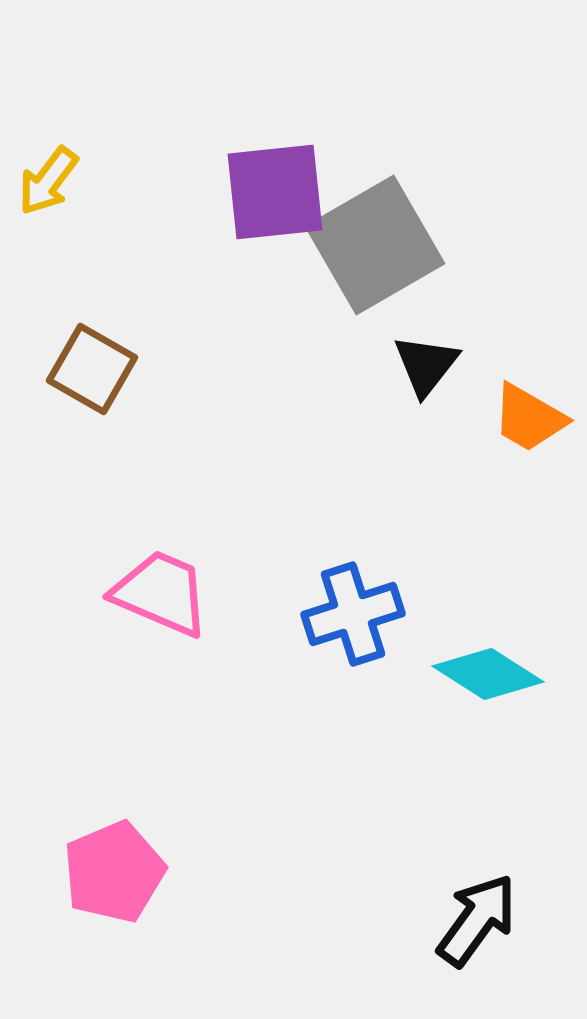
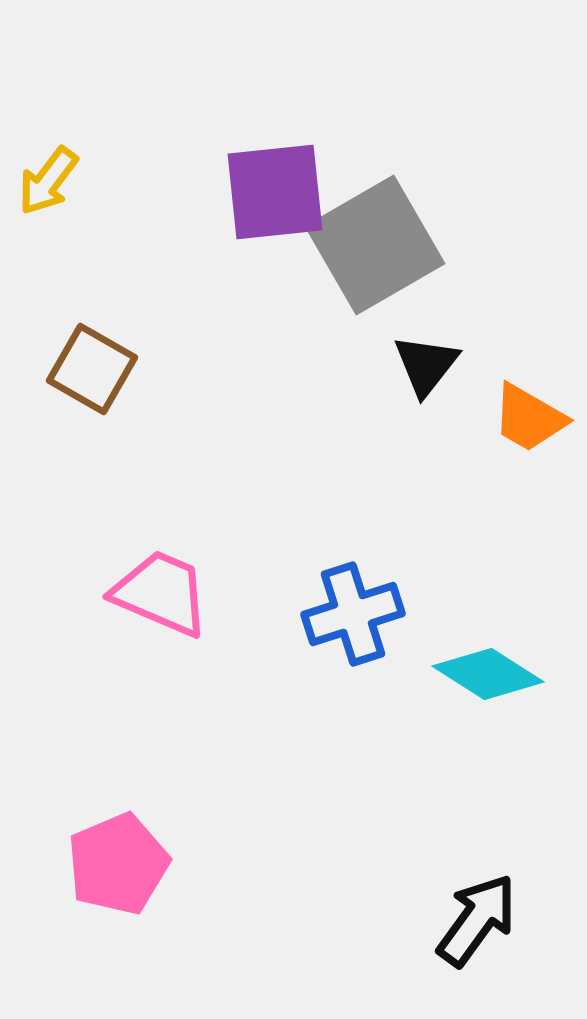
pink pentagon: moved 4 px right, 8 px up
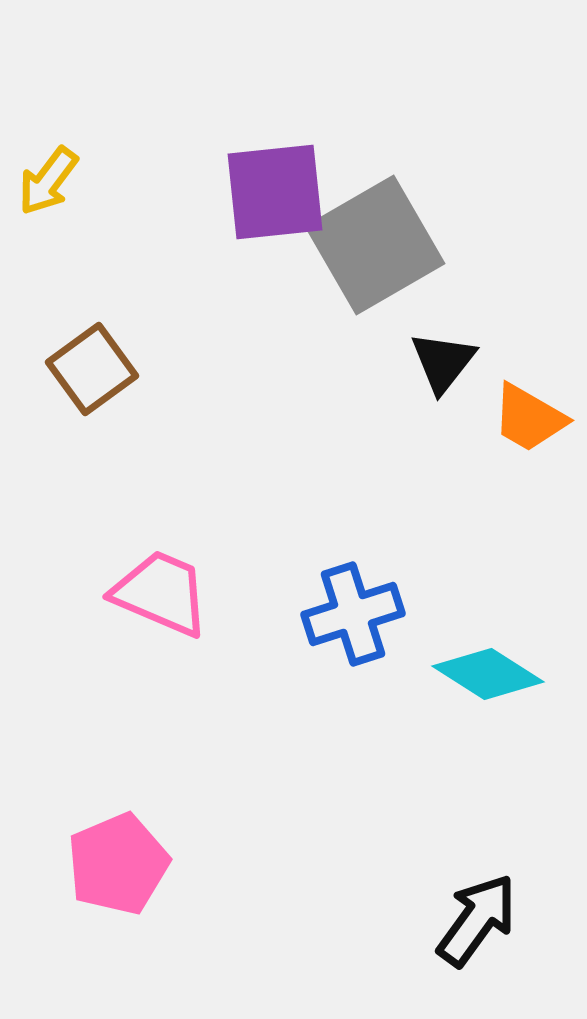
black triangle: moved 17 px right, 3 px up
brown square: rotated 24 degrees clockwise
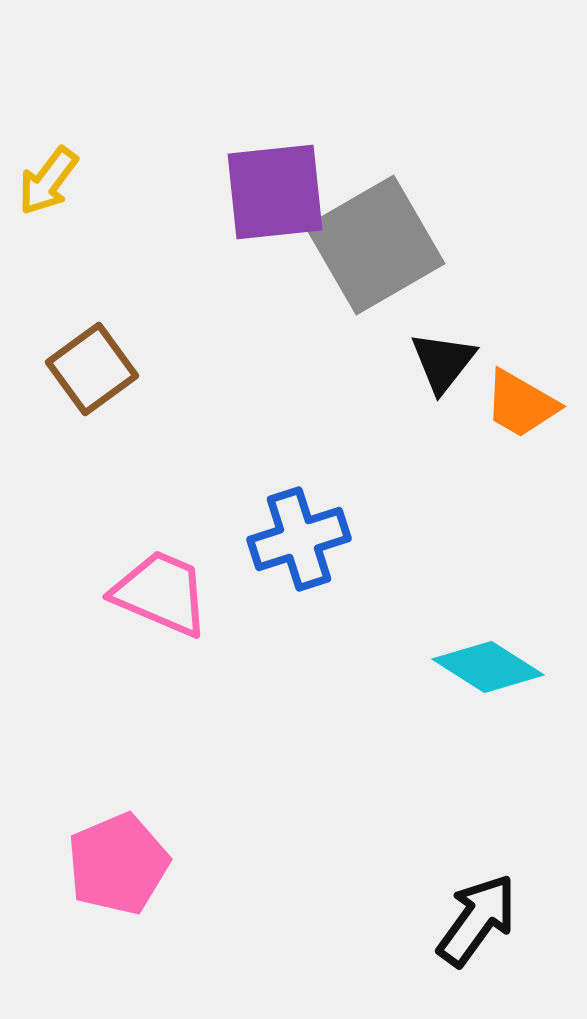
orange trapezoid: moved 8 px left, 14 px up
blue cross: moved 54 px left, 75 px up
cyan diamond: moved 7 px up
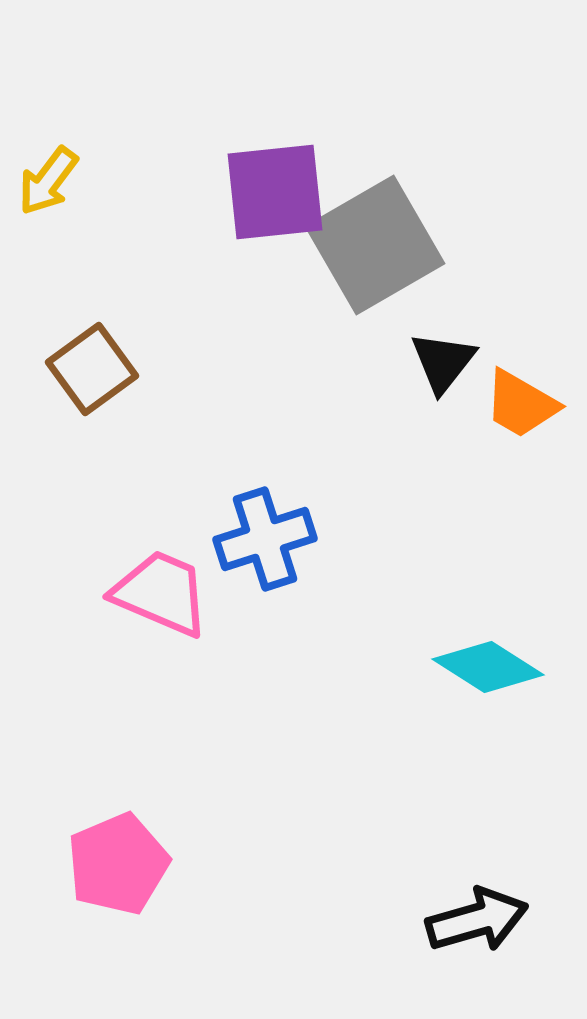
blue cross: moved 34 px left
black arrow: rotated 38 degrees clockwise
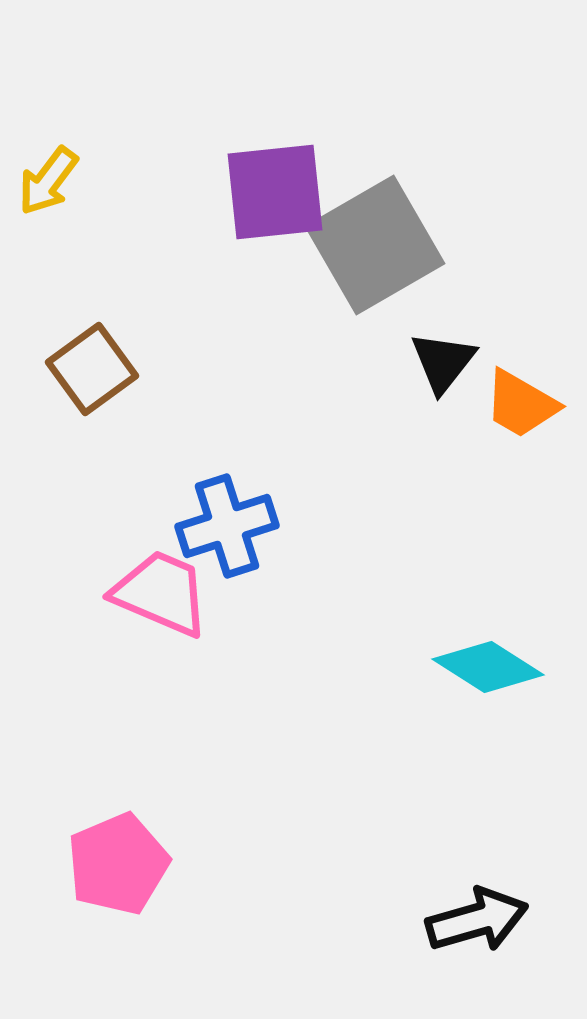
blue cross: moved 38 px left, 13 px up
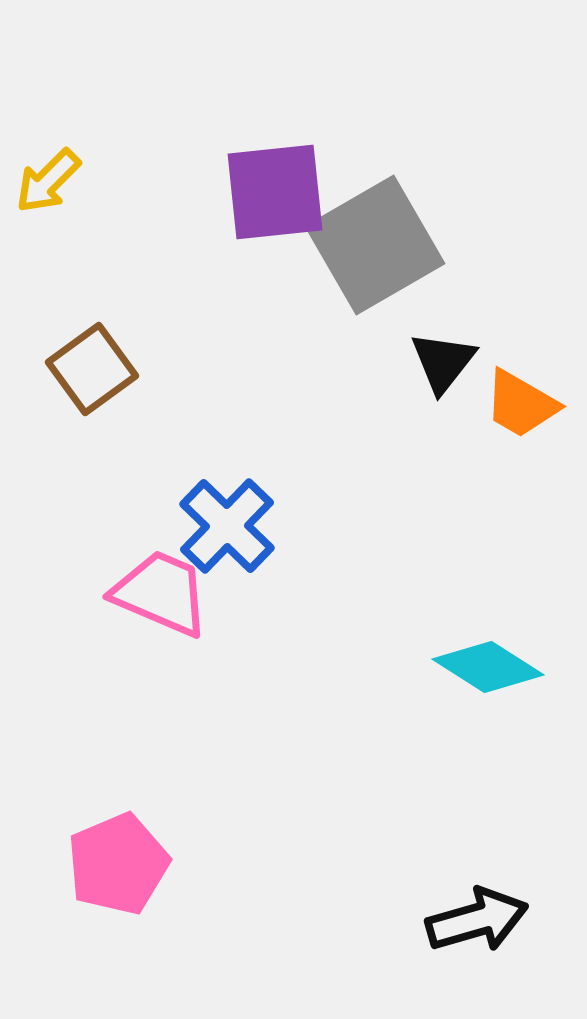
yellow arrow: rotated 8 degrees clockwise
blue cross: rotated 28 degrees counterclockwise
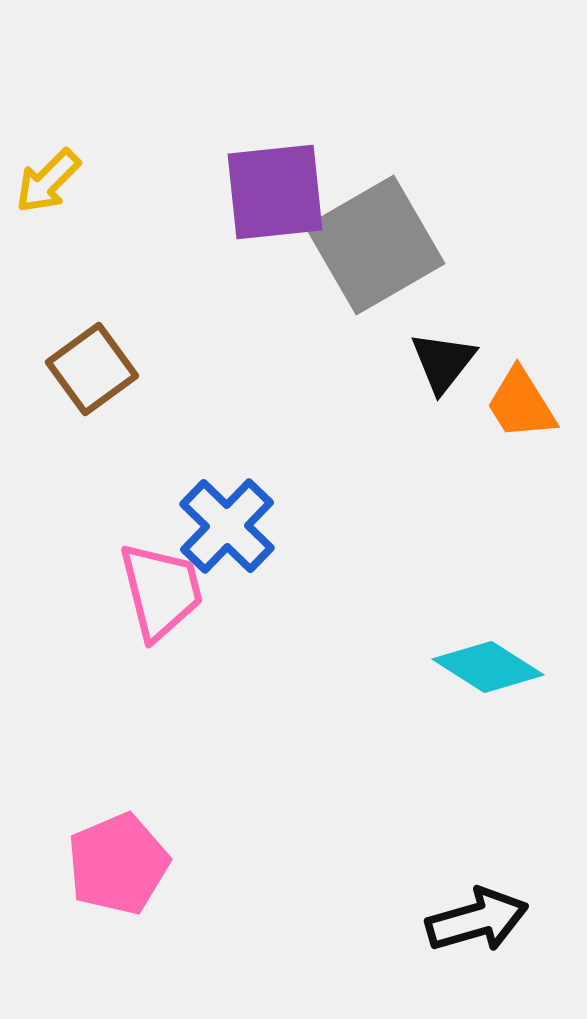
orange trapezoid: rotated 28 degrees clockwise
pink trapezoid: moved 2 px up; rotated 53 degrees clockwise
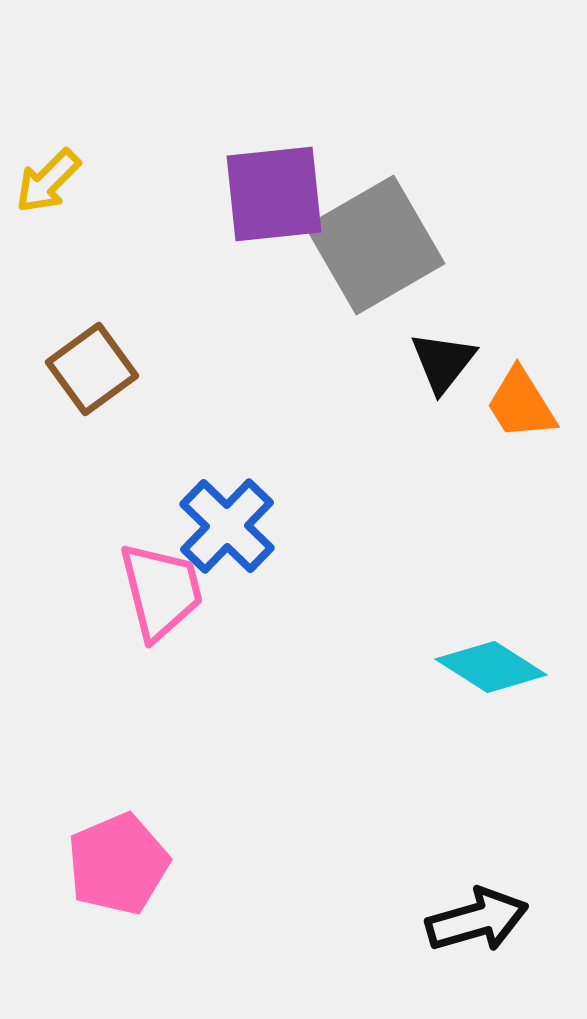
purple square: moved 1 px left, 2 px down
cyan diamond: moved 3 px right
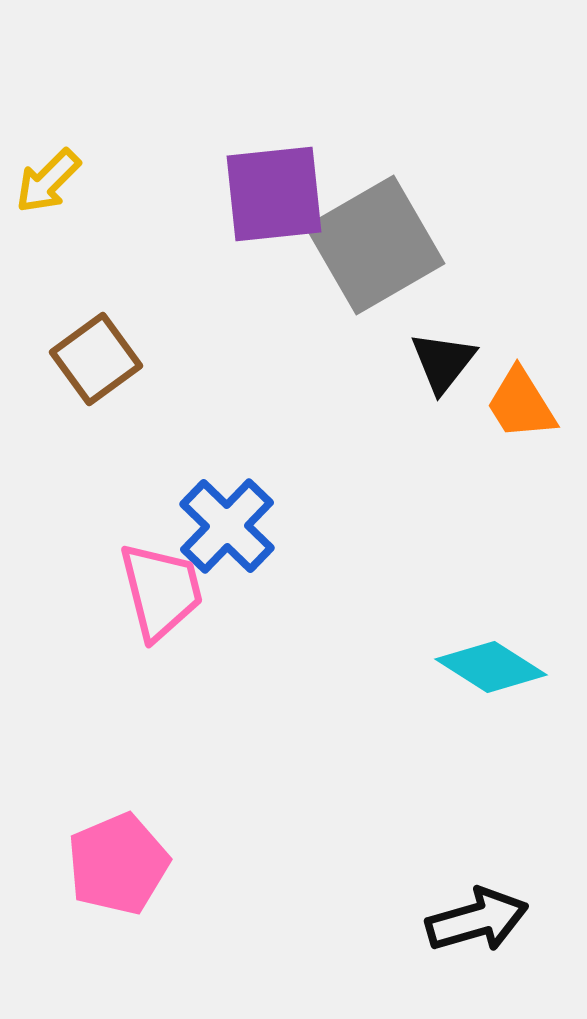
brown square: moved 4 px right, 10 px up
